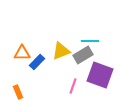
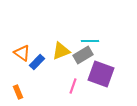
orange triangle: rotated 36 degrees clockwise
purple square: moved 1 px right, 1 px up
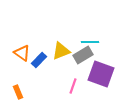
cyan line: moved 1 px down
blue rectangle: moved 2 px right, 2 px up
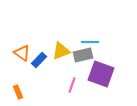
gray rectangle: rotated 18 degrees clockwise
pink line: moved 1 px left, 1 px up
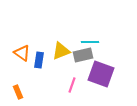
blue rectangle: rotated 35 degrees counterclockwise
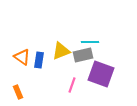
orange triangle: moved 4 px down
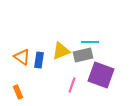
purple square: moved 1 px down
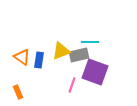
gray rectangle: moved 4 px left
purple square: moved 6 px left, 3 px up
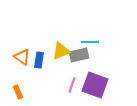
purple square: moved 13 px down
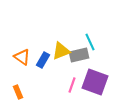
cyan line: rotated 66 degrees clockwise
blue rectangle: moved 4 px right; rotated 21 degrees clockwise
purple square: moved 3 px up
